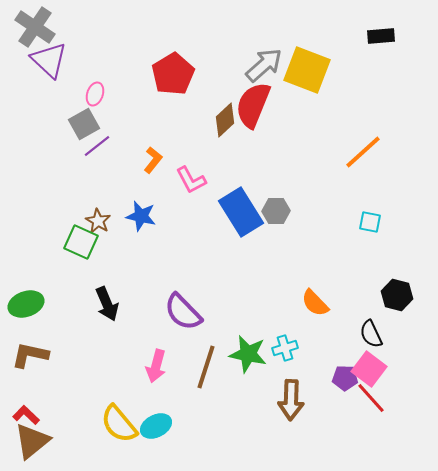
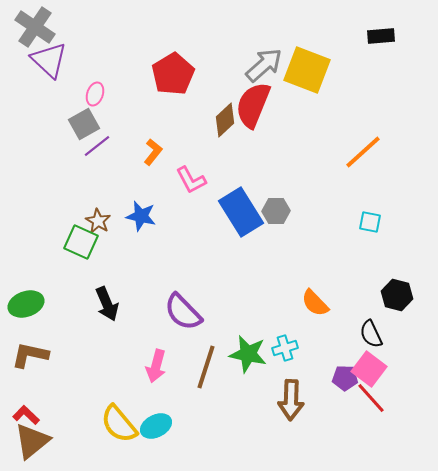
orange L-shape: moved 8 px up
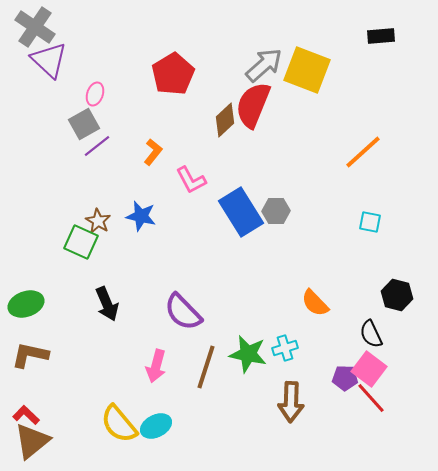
brown arrow: moved 2 px down
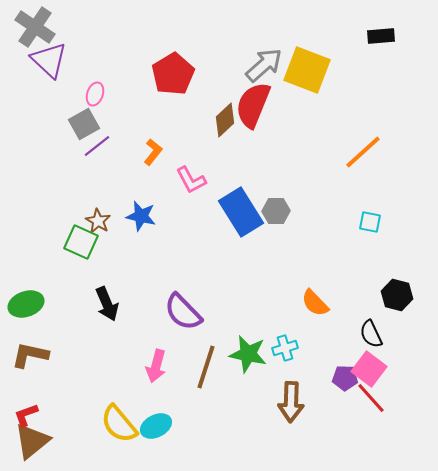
red L-shape: rotated 64 degrees counterclockwise
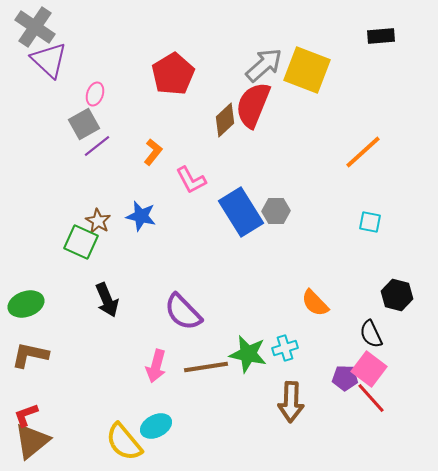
black arrow: moved 4 px up
brown line: rotated 63 degrees clockwise
yellow semicircle: moved 5 px right, 18 px down
